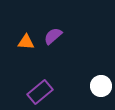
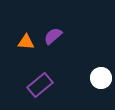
white circle: moved 8 px up
purple rectangle: moved 7 px up
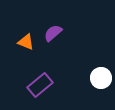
purple semicircle: moved 3 px up
orange triangle: rotated 18 degrees clockwise
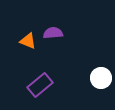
purple semicircle: rotated 36 degrees clockwise
orange triangle: moved 2 px right, 1 px up
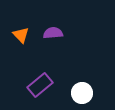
orange triangle: moved 7 px left, 6 px up; rotated 24 degrees clockwise
white circle: moved 19 px left, 15 px down
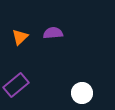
orange triangle: moved 1 px left, 2 px down; rotated 30 degrees clockwise
purple rectangle: moved 24 px left
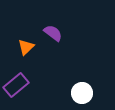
purple semicircle: rotated 42 degrees clockwise
orange triangle: moved 6 px right, 10 px down
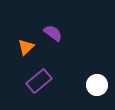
purple rectangle: moved 23 px right, 4 px up
white circle: moved 15 px right, 8 px up
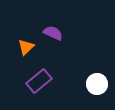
purple semicircle: rotated 12 degrees counterclockwise
white circle: moved 1 px up
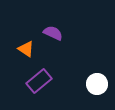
orange triangle: moved 2 px down; rotated 42 degrees counterclockwise
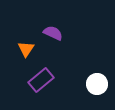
orange triangle: rotated 30 degrees clockwise
purple rectangle: moved 2 px right, 1 px up
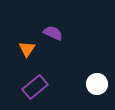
orange triangle: moved 1 px right
purple rectangle: moved 6 px left, 7 px down
